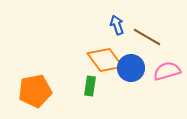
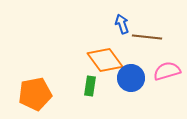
blue arrow: moved 5 px right, 1 px up
brown line: rotated 24 degrees counterclockwise
blue circle: moved 10 px down
orange pentagon: moved 3 px down
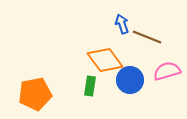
brown line: rotated 16 degrees clockwise
blue circle: moved 1 px left, 2 px down
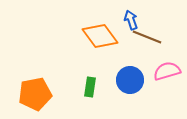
blue arrow: moved 9 px right, 4 px up
orange diamond: moved 5 px left, 24 px up
green rectangle: moved 1 px down
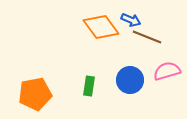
blue arrow: rotated 132 degrees clockwise
orange diamond: moved 1 px right, 9 px up
green rectangle: moved 1 px left, 1 px up
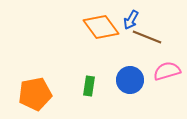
blue arrow: rotated 96 degrees clockwise
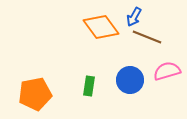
blue arrow: moved 3 px right, 3 px up
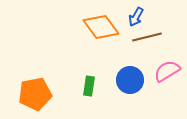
blue arrow: moved 2 px right
brown line: rotated 36 degrees counterclockwise
pink semicircle: rotated 16 degrees counterclockwise
